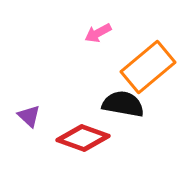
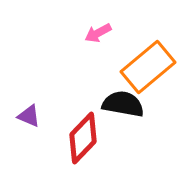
purple triangle: rotated 20 degrees counterclockwise
red diamond: rotated 66 degrees counterclockwise
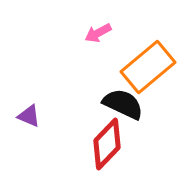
black semicircle: rotated 15 degrees clockwise
red diamond: moved 24 px right, 6 px down
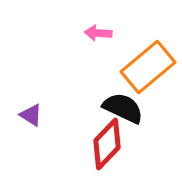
pink arrow: rotated 32 degrees clockwise
black semicircle: moved 4 px down
purple triangle: moved 2 px right, 1 px up; rotated 10 degrees clockwise
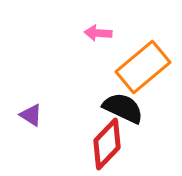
orange rectangle: moved 5 px left
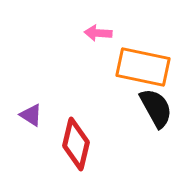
orange rectangle: rotated 52 degrees clockwise
black semicircle: moved 33 px right; rotated 36 degrees clockwise
red diamond: moved 31 px left; rotated 30 degrees counterclockwise
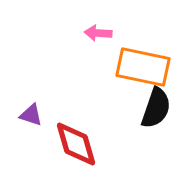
black semicircle: rotated 48 degrees clockwise
purple triangle: rotated 15 degrees counterclockwise
red diamond: rotated 30 degrees counterclockwise
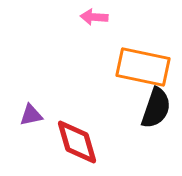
pink arrow: moved 4 px left, 16 px up
purple triangle: rotated 30 degrees counterclockwise
red diamond: moved 1 px right, 2 px up
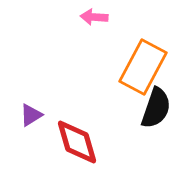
orange rectangle: rotated 74 degrees counterclockwise
purple triangle: rotated 20 degrees counterclockwise
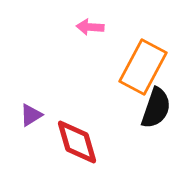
pink arrow: moved 4 px left, 10 px down
